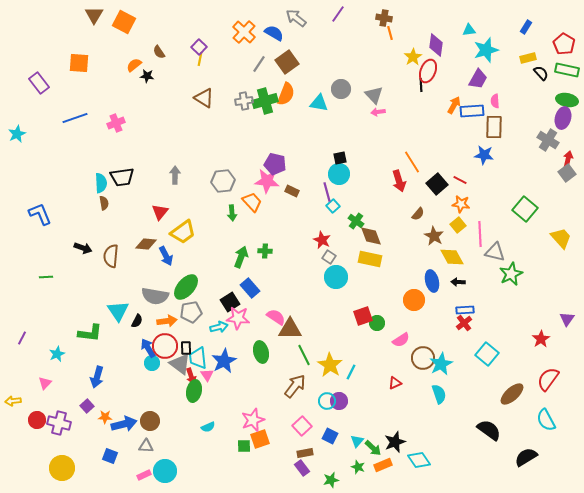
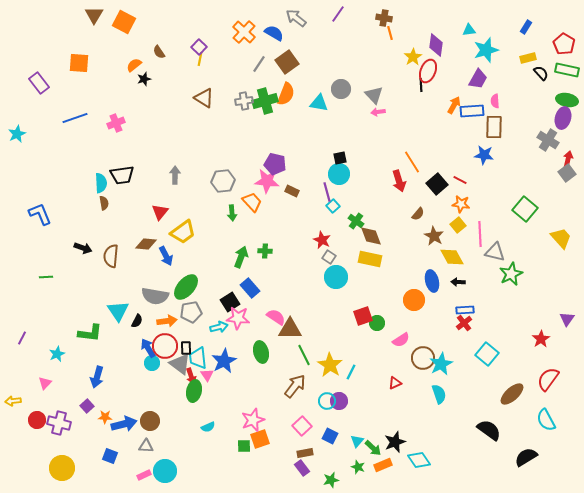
black star at (147, 76): moved 3 px left, 3 px down; rotated 24 degrees counterclockwise
black trapezoid at (122, 177): moved 2 px up
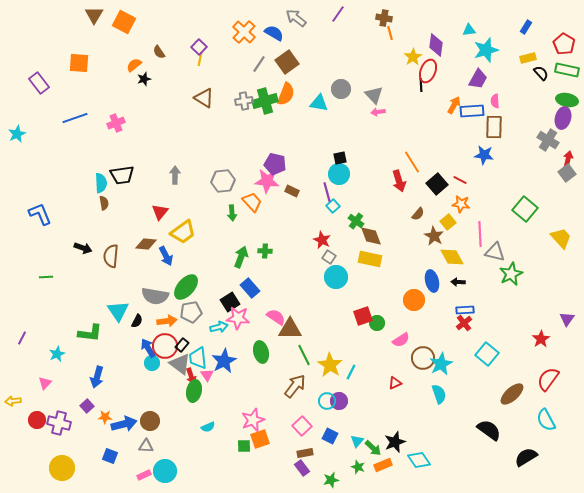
yellow square at (458, 225): moved 10 px left, 3 px up
black rectangle at (186, 348): moved 4 px left, 3 px up; rotated 40 degrees clockwise
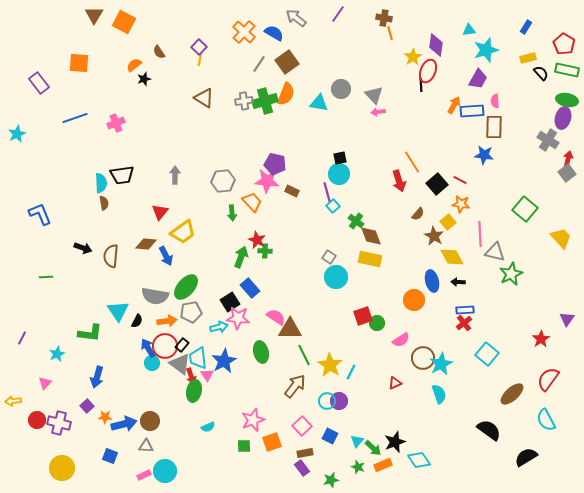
red star at (322, 240): moved 65 px left
orange square at (260, 439): moved 12 px right, 3 px down
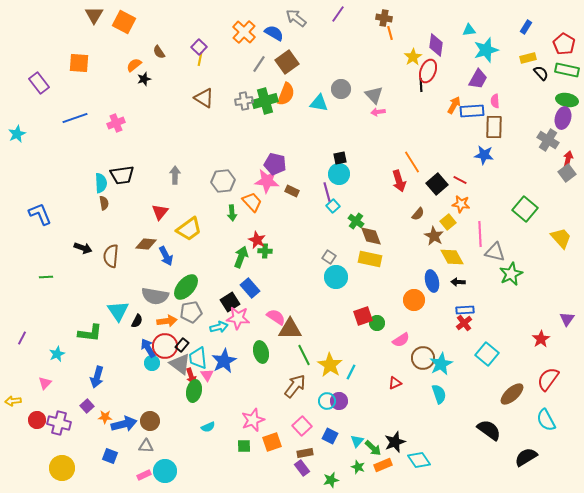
yellow trapezoid at (183, 232): moved 6 px right, 3 px up
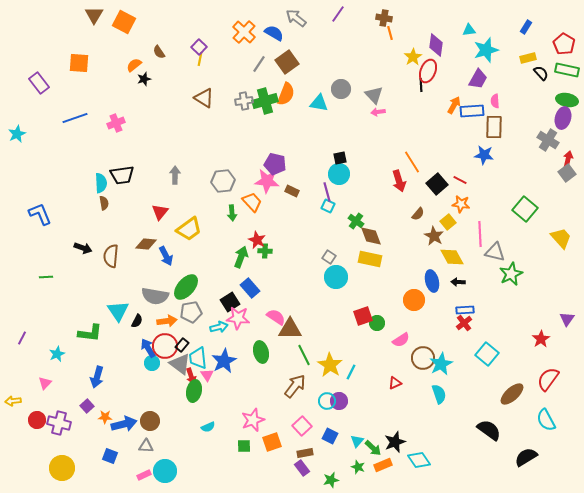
cyan square at (333, 206): moved 5 px left; rotated 24 degrees counterclockwise
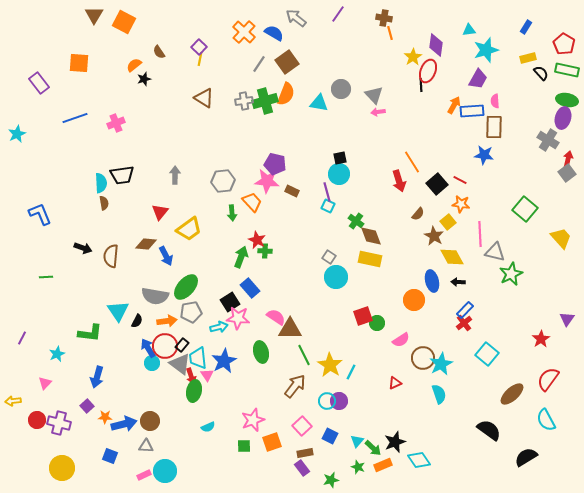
blue rectangle at (465, 310): rotated 42 degrees counterclockwise
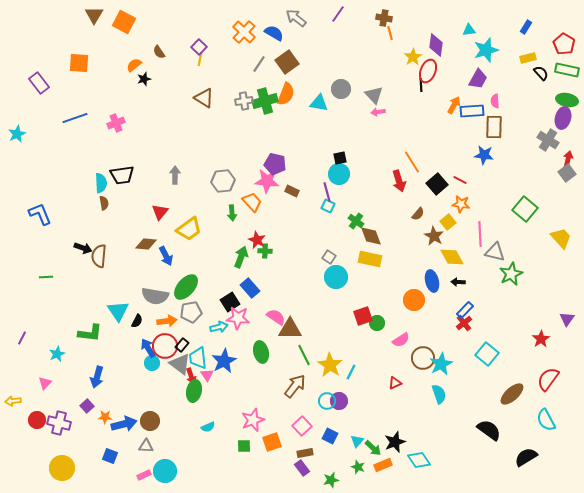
brown semicircle at (111, 256): moved 12 px left
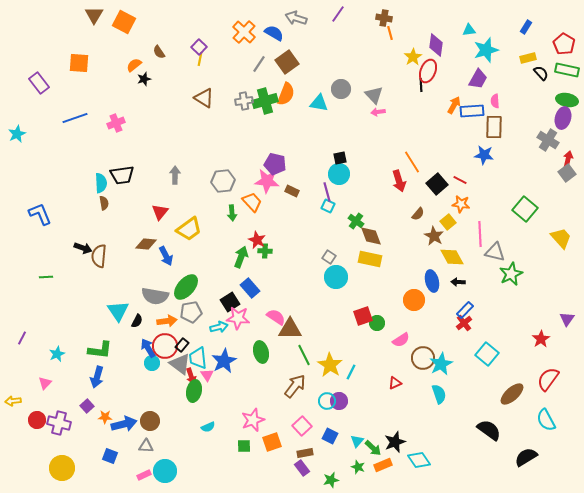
gray arrow at (296, 18): rotated 20 degrees counterclockwise
green L-shape at (90, 333): moved 10 px right, 17 px down
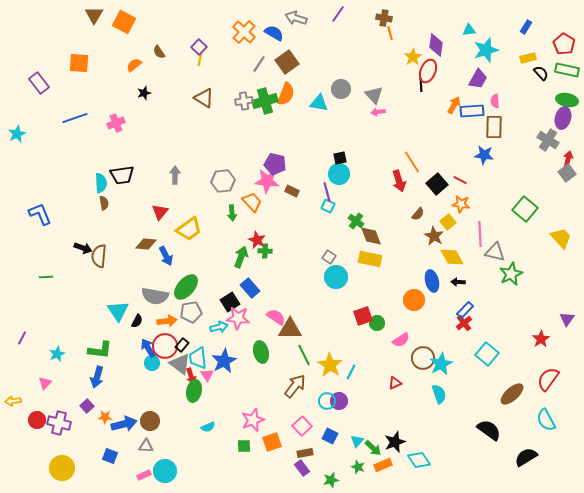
black star at (144, 79): moved 14 px down
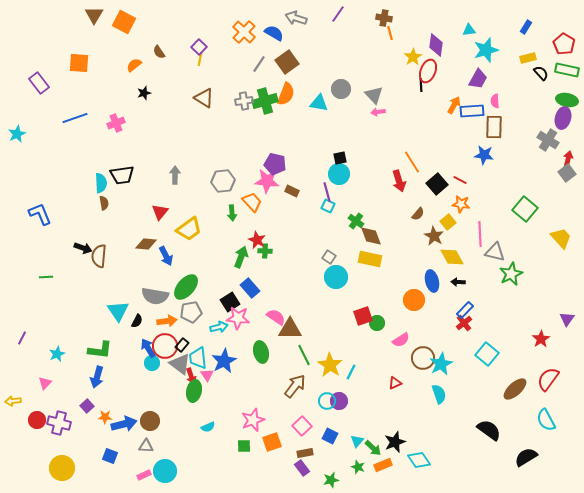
brown ellipse at (512, 394): moved 3 px right, 5 px up
